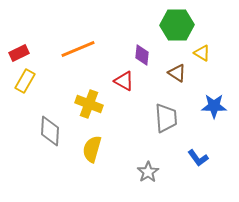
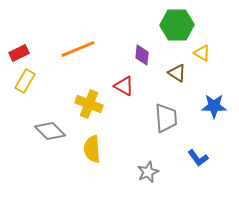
red triangle: moved 5 px down
gray diamond: rotated 48 degrees counterclockwise
yellow semicircle: rotated 20 degrees counterclockwise
gray star: rotated 10 degrees clockwise
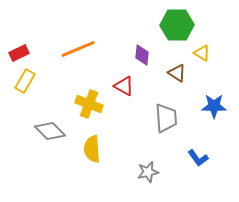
gray star: rotated 10 degrees clockwise
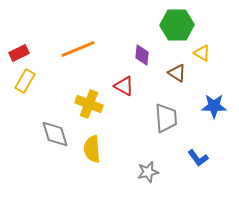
gray diamond: moved 5 px right, 3 px down; rotated 28 degrees clockwise
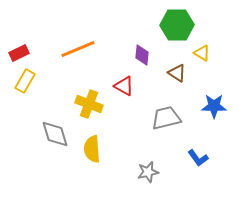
gray trapezoid: rotated 100 degrees counterclockwise
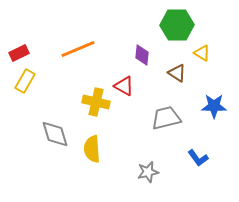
yellow cross: moved 7 px right, 2 px up; rotated 8 degrees counterclockwise
